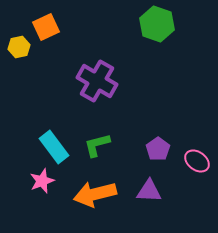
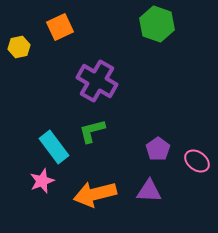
orange square: moved 14 px right
green L-shape: moved 5 px left, 14 px up
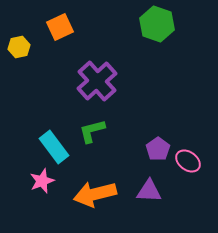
purple cross: rotated 18 degrees clockwise
pink ellipse: moved 9 px left
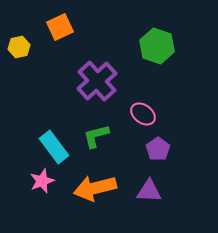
green hexagon: moved 22 px down
green L-shape: moved 4 px right, 5 px down
pink ellipse: moved 45 px left, 47 px up
orange arrow: moved 6 px up
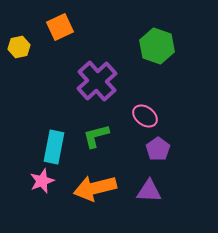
pink ellipse: moved 2 px right, 2 px down
cyan rectangle: rotated 48 degrees clockwise
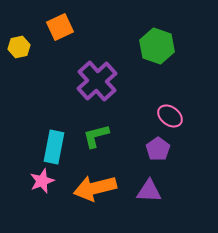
pink ellipse: moved 25 px right
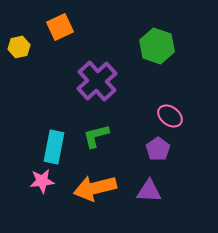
pink star: rotated 15 degrees clockwise
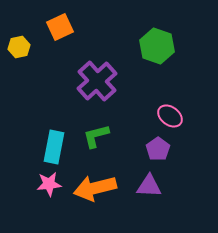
pink star: moved 7 px right, 3 px down
purple triangle: moved 5 px up
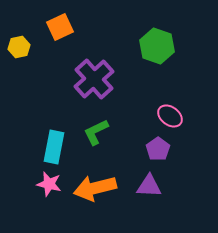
purple cross: moved 3 px left, 2 px up
green L-shape: moved 4 px up; rotated 12 degrees counterclockwise
pink star: rotated 20 degrees clockwise
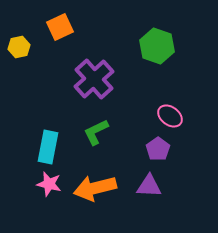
cyan rectangle: moved 6 px left
